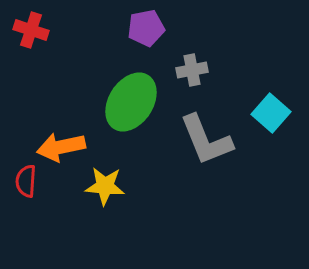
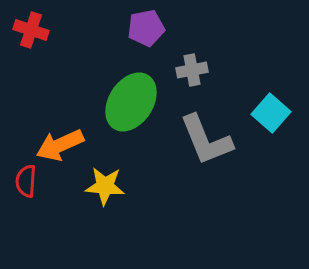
orange arrow: moved 1 px left, 2 px up; rotated 12 degrees counterclockwise
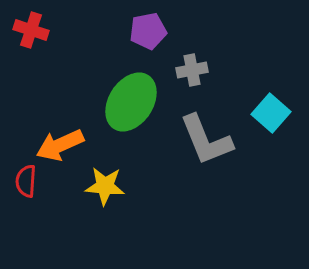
purple pentagon: moved 2 px right, 3 px down
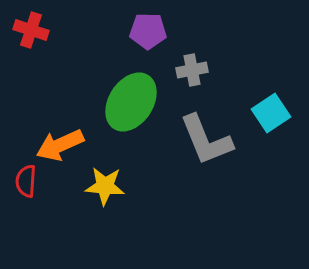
purple pentagon: rotated 12 degrees clockwise
cyan square: rotated 15 degrees clockwise
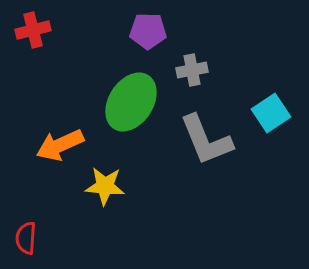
red cross: moved 2 px right; rotated 32 degrees counterclockwise
red semicircle: moved 57 px down
